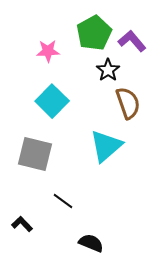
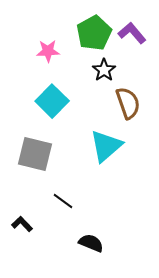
purple L-shape: moved 8 px up
black star: moved 4 px left
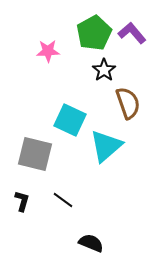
cyan square: moved 18 px right, 19 px down; rotated 20 degrees counterclockwise
black line: moved 1 px up
black L-shape: moved 23 px up; rotated 60 degrees clockwise
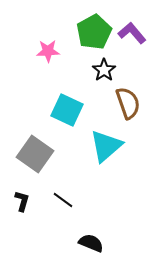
green pentagon: moved 1 px up
cyan square: moved 3 px left, 10 px up
gray square: rotated 21 degrees clockwise
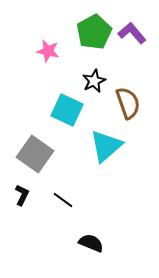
pink star: rotated 15 degrees clockwise
black star: moved 10 px left, 11 px down; rotated 10 degrees clockwise
black L-shape: moved 6 px up; rotated 10 degrees clockwise
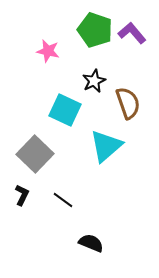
green pentagon: moved 1 px right, 2 px up; rotated 24 degrees counterclockwise
cyan square: moved 2 px left
gray square: rotated 9 degrees clockwise
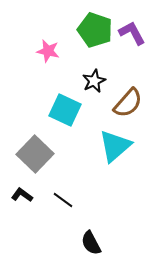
purple L-shape: rotated 12 degrees clockwise
brown semicircle: rotated 60 degrees clockwise
cyan triangle: moved 9 px right
black L-shape: rotated 80 degrees counterclockwise
black semicircle: rotated 140 degrees counterclockwise
